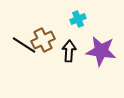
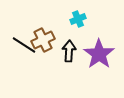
purple star: moved 2 px left, 3 px down; rotated 28 degrees clockwise
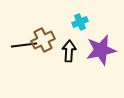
cyan cross: moved 2 px right, 3 px down
black line: rotated 40 degrees counterclockwise
purple star: moved 2 px right, 4 px up; rotated 24 degrees clockwise
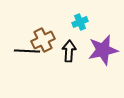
black line: moved 3 px right, 6 px down; rotated 10 degrees clockwise
purple star: moved 2 px right
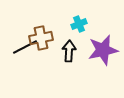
cyan cross: moved 1 px left, 2 px down
brown cross: moved 2 px left, 2 px up; rotated 15 degrees clockwise
black line: moved 2 px left, 4 px up; rotated 30 degrees counterclockwise
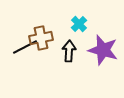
cyan cross: rotated 21 degrees counterclockwise
purple star: rotated 28 degrees clockwise
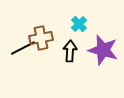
black line: moved 2 px left, 1 px down
black arrow: moved 1 px right
